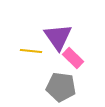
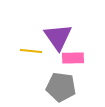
pink rectangle: rotated 45 degrees counterclockwise
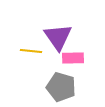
gray pentagon: rotated 8 degrees clockwise
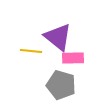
purple triangle: rotated 16 degrees counterclockwise
gray pentagon: moved 2 px up
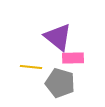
yellow line: moved 16 px down
gray pentagon: moved 1 px left, 2 px up
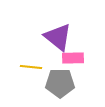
gray pentagon: rotated 16 degrees counterclockwise
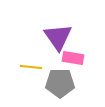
purple triangle: rotated 16 degrees clockwise
pink rectangle: rotated 10 degrees clockwise
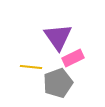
pink rectangle: rotated 35 degrees counterclockwise
gray pentagon: moved 2 px left; rotated 20 degrees counterclockwise
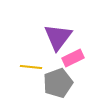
purple triangle: rotated 12 degrees clockwise
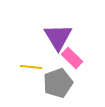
purple triangle: rotated 8 degrees counterclockwise
pink rectangle: moved 1 px left; rotated 70 degrees clockwise
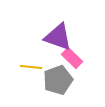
purple triangle: rotated 40 degrees counterclockwise
gray pentagon: moved 3 px up
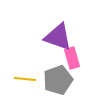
pink rectangle: rotated 30 degrees clockwise
yellow line: moved 6 px left, 12 px down
